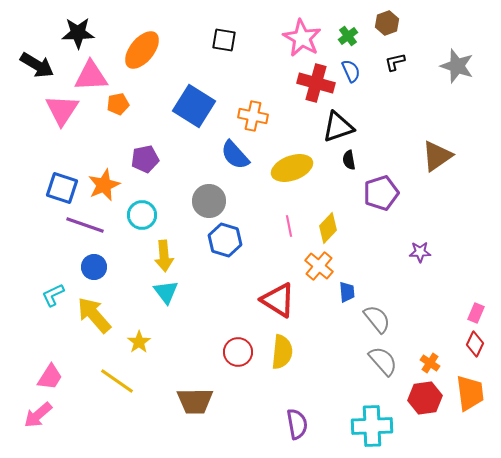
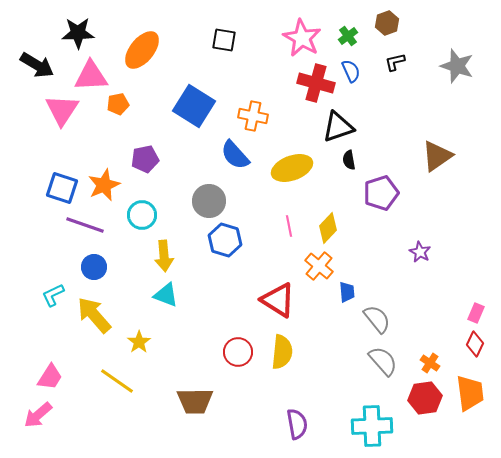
purple star at (420, 252): rotated 30 degrees clockwise
cyan triangle at (166, 292): moved 3 px down; rotated 32 degrees counterclockwise
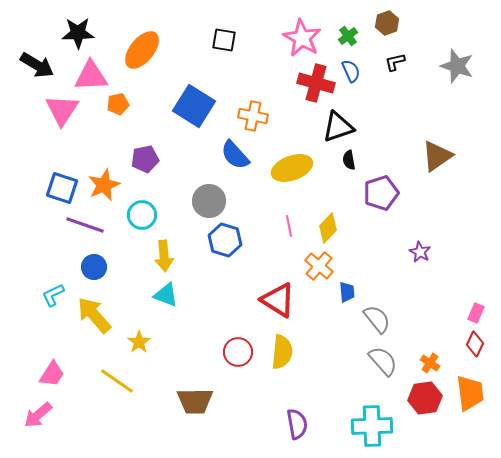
pink trapezoid at (50, 377): moved 2 px right, 3 px up
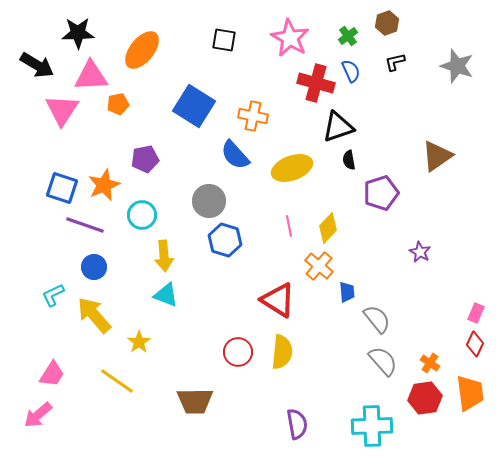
pink star at (302, 38): moved 12 px left
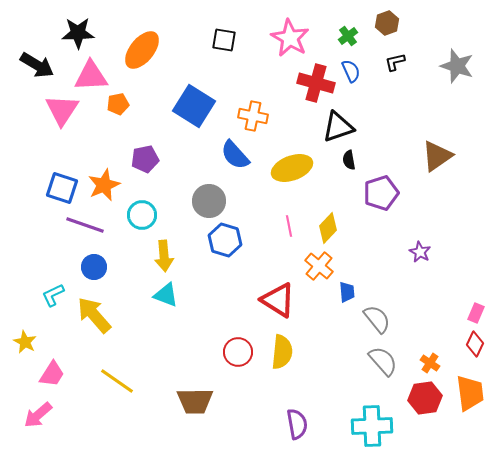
yellow star at (139, 342): moved 114 px left; rotated 10 degrees counterclockwise
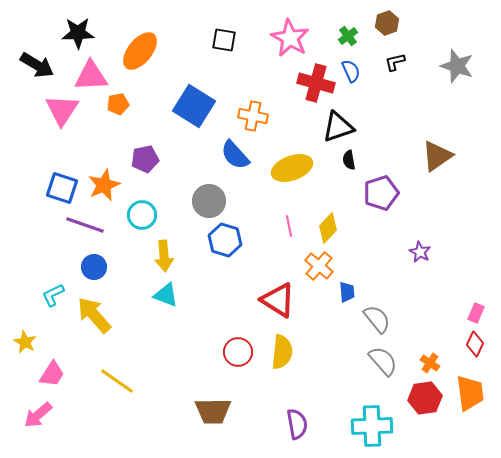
orange ellipse at (142, 50): moved 2 px left, 1 px down
brown trapezoid at (195, 401): moved 18 px right, 10 px down
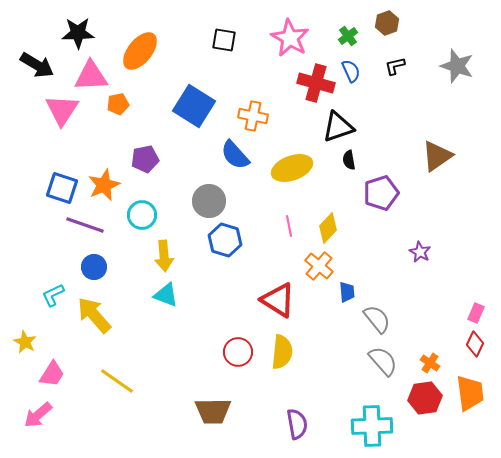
black L-shape at (395, 62): moved 4 px down
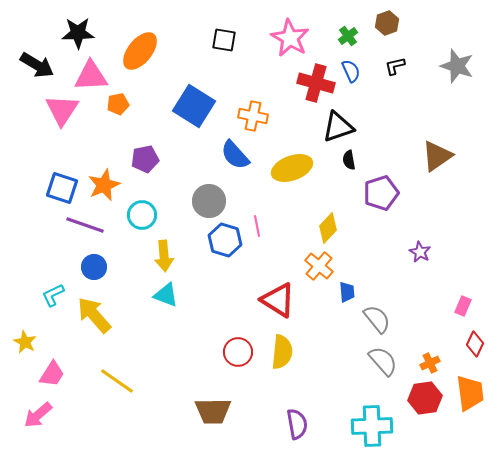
pink line at (289, 226): moved 32 px left
pink rectangle at (476, 313): moved 13 px left, 7 px up
orange cross at (430, 363): rotated 30 degrees clockwise
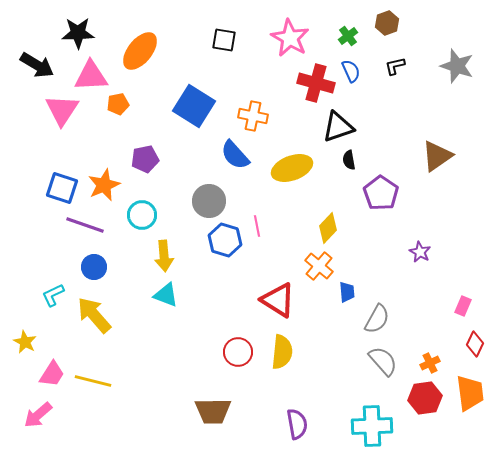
purple pentagon at (381, 193): rotated 20 degrees counterclockwise
gray semicircle at (377, 319): rotated 68 degrees clockwise
yellow line at (117, 381): moved 24 px left; rotated 21 degrees counterclockwise
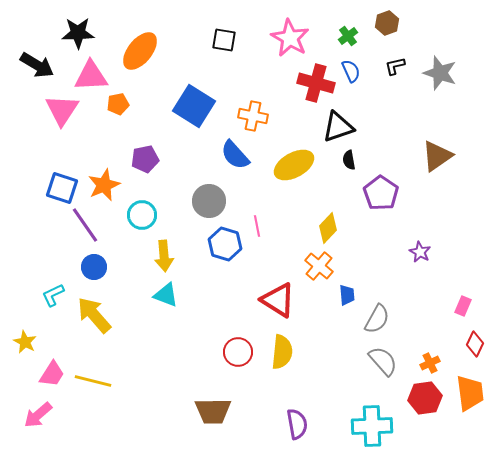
gray star at (457, 66): moved 17 px left, 7 px down
yellow ellipse at (292, 168): moved 2 px right, 3 px up; rotated 9 degrees counterclockwise
purple line at (85, 225): rotated 36 degrees clockwise
blue hexagon at (225, 240): moved 4 px down
blue trapezoid at (347, 292): moved 3 px down
